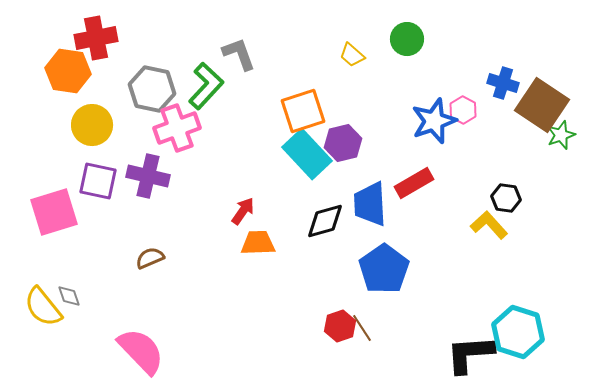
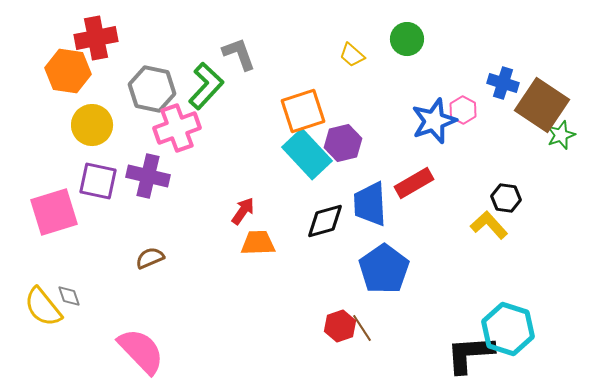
cyan hexagon: moved 10 px left, 3 px up
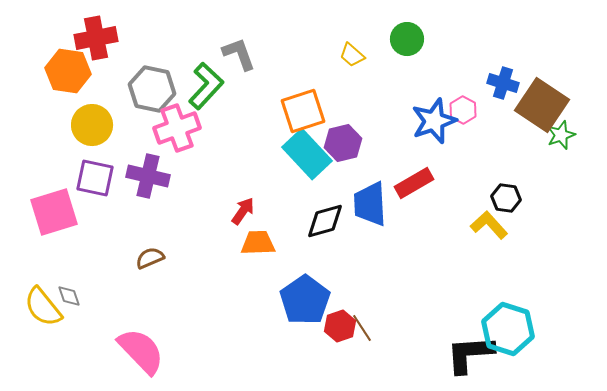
purple square: moved 3 px left, 3 px up
blue pentagon: moved 79 px left, 31 px down
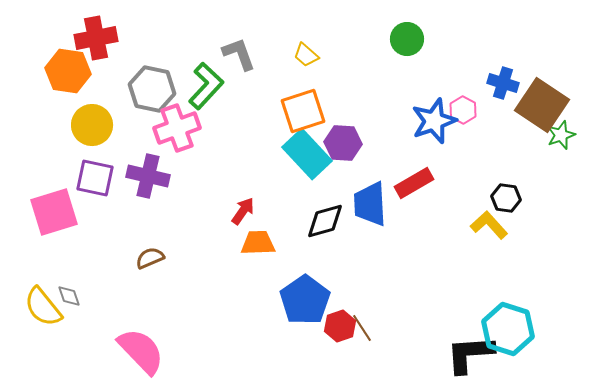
yellow trapezoid: moved 46 px left
purple hexagon: rotated 18 degrees clockwise
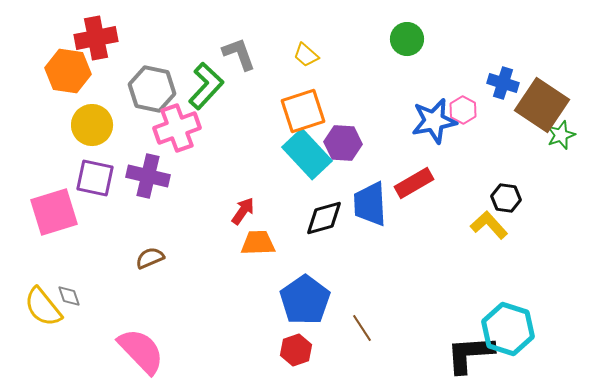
blue star: rotated 9 degrees clockwise
black diamond: moved 1 px left, 3 px up
red hexagon: moved 44 px left, 24 px down
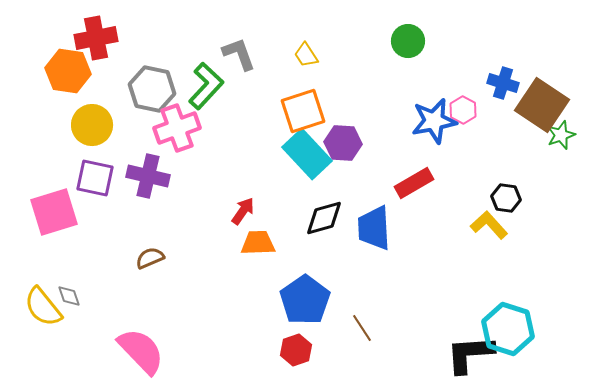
green circle: moved 1 px right, 2 px down
yellow trapezoid: rotated 16 degrees clockwise
blue trapezoid: moved 4 px right, 24 px down
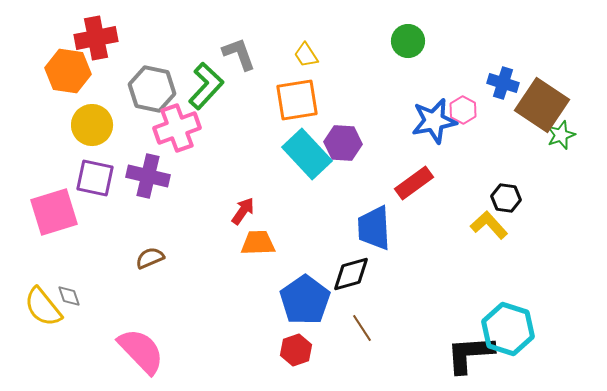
orange square: moved 6 px left, 11 px up; rotated 9 degrees clockwise
red rectangle: rotated 6 degrees counterclockwise
black diamond: moved 27 px right, 56 px down
